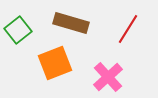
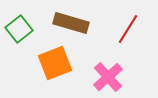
green square: moved 1 px right, 1 px up
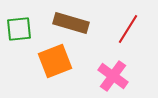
green square: rotated 32 degrees clockwise
orange square: moved 2 px up
pink cross: moved 5 px right, 1 px up; rotated 12 degrees counterclockwise
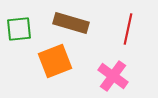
red line: rotated 20 degrees counterclockwise
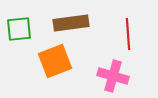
brown rectangle: rotated 24 degrees counterclockwise
red line: moved 5 px down; rotated 16 degrees counterclockwise
pink cross: rotated 20 degrees counterclockwise
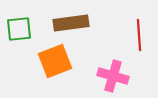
red line: moved 11 px right, 1 px down
